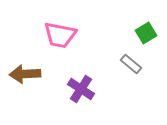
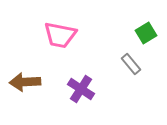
gray rectangle: rotated 10 degrees clockwise
brown arrow: moved 8 px down
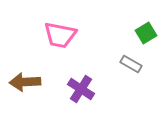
gray rectangle: rotated 20 degrees counterclockwise
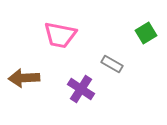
gray rectangle: moved 19 px left
brown arrow: moved 1 px left, 4 px up
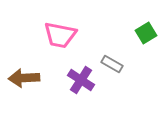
purple cross: moved 9 px up
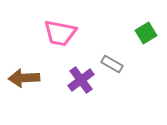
pink trapezoid: moved 2 px up
purple cross: rotated 20 degrees clockwise
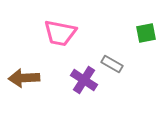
green square: rotated 20 degrees clockwise
purple cross: moved 3 px right; rotated 20 degrees counterclockwise
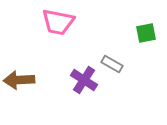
pink trapezoid: moved 2 px left, 11 px up
brown arrow: moved 5 px left, 2 px down
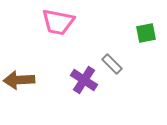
gray rectangle: rotated 15 degrees clockwise
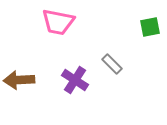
green square: moved 4 px right, 6 px up
purple cross: moved 9 px left
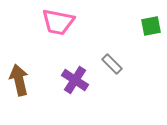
green square: moved 1 px right, 1 px up
brown arrow: rotated 80 degrees clockwise
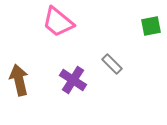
pink trapezoid: rotated 28 degrees clockwise
purple cross: moved 2 px left
